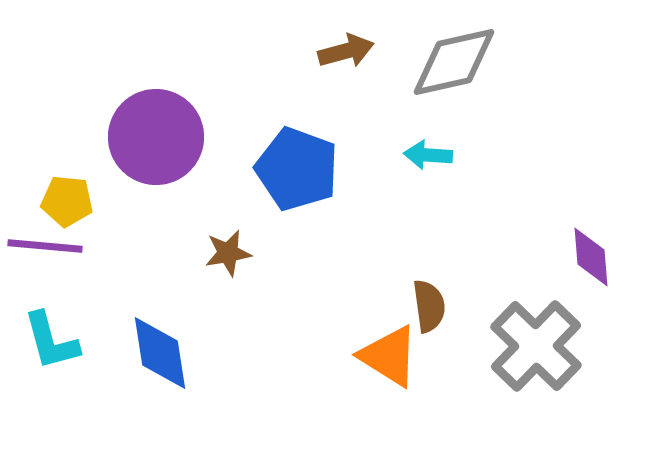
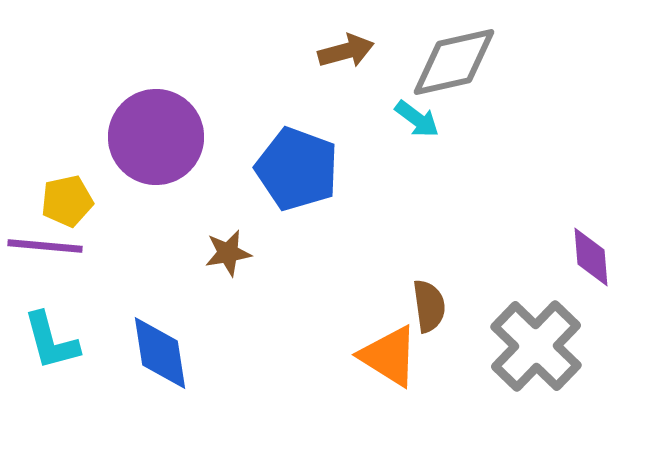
cyan arrow: moved 11 px left, 36 px up; rotated 147 degrees counterclockwise
yellow pentagon: rotated 18 degrees counterclockwise
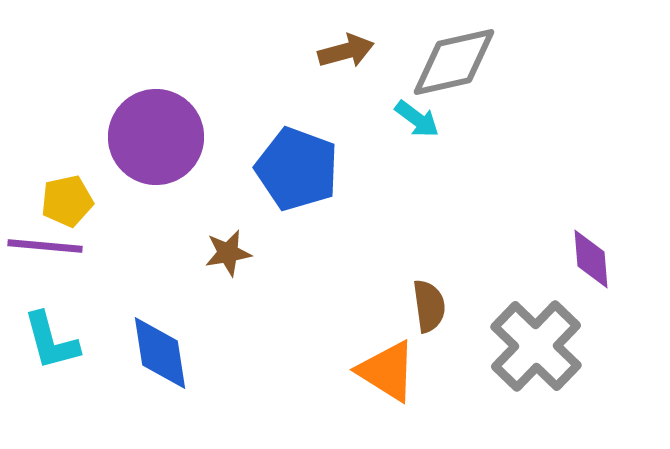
purple diamond: moved 2 px down
orange triangle: moved 2 px left, 15 px down
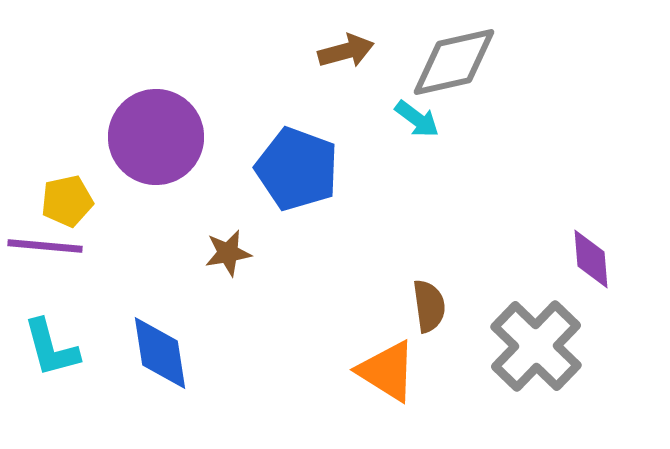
cyan L-shape: moved 7 px down
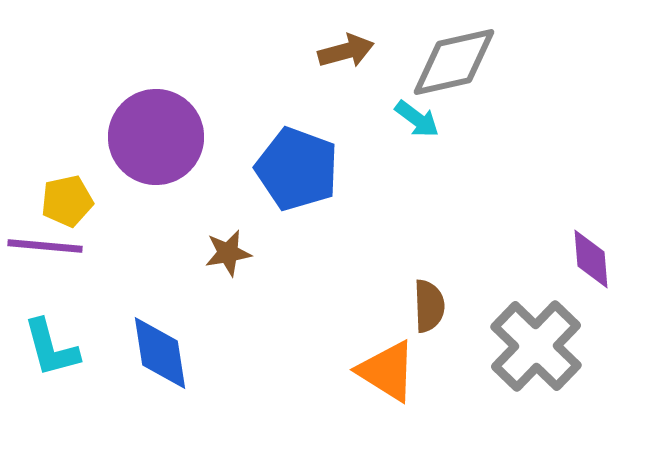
brown semicircle: rotated 6 degrees clockwise
